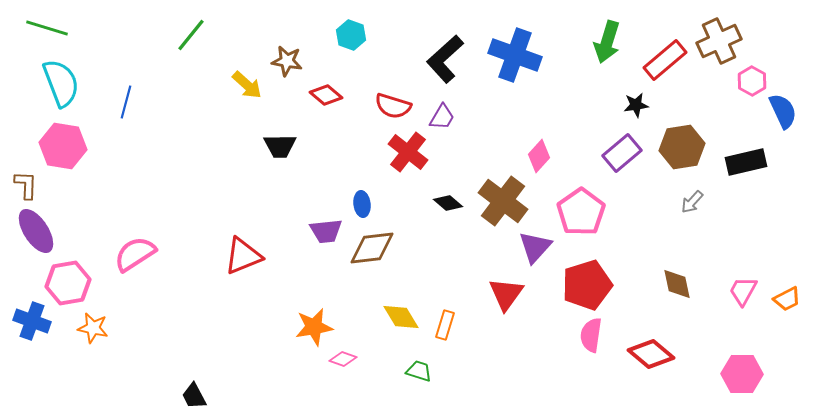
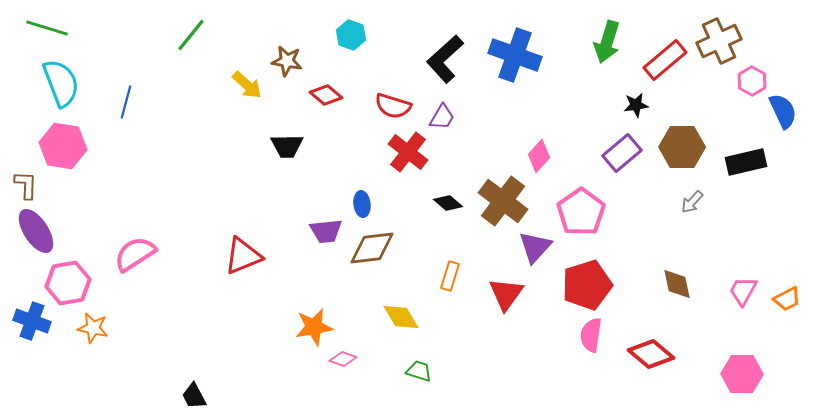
black trapezoid at (280, 146): moved 7 px right
brown hexagon at (682, 147): rotated 9 degrees clockwise
orange rectangle at (445, 325): moved 5 px right, 49 px up
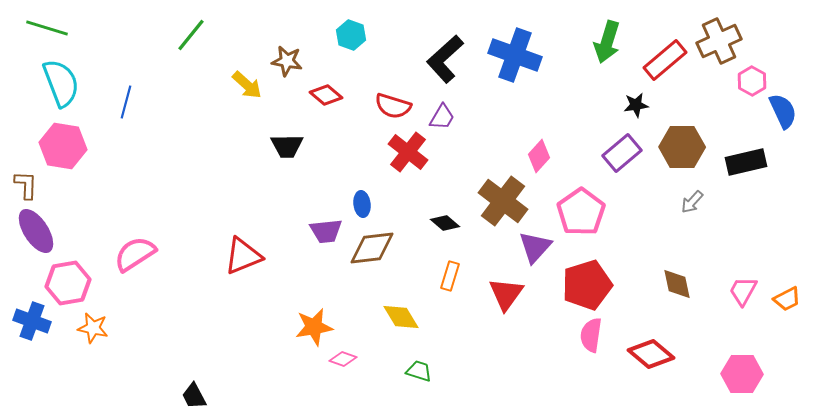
black diamond at (448, 203): moved 3 px left, 20 px down
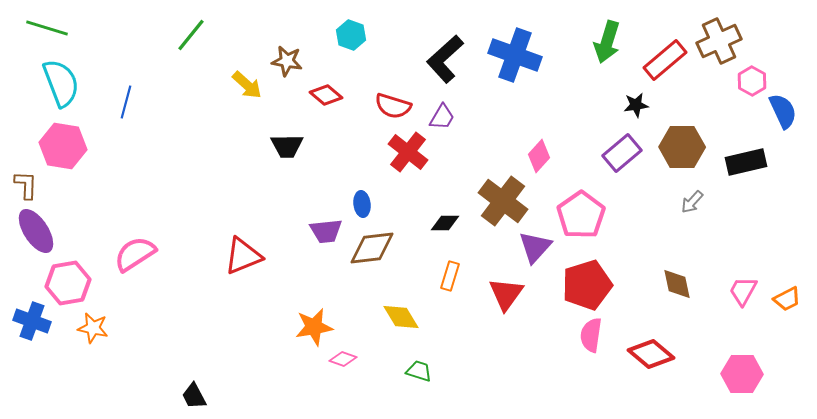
pink pentagon at (581, 212): moved 3 px down
black diamond at (445, 223): rotated 40 degrees counterclockwise
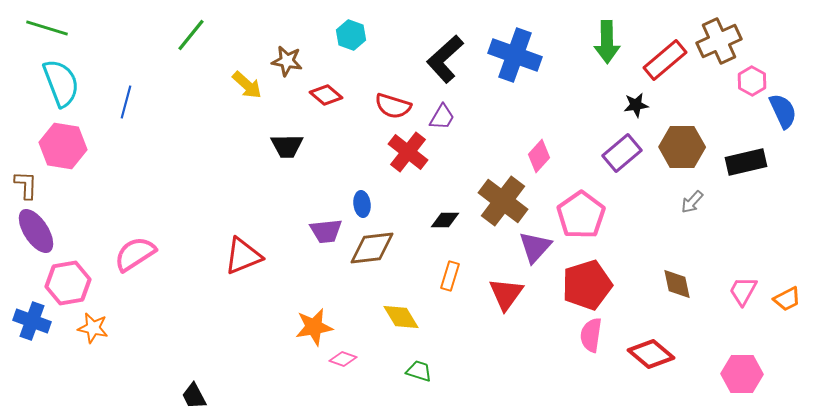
green arrow at (607, 42): rotated 18 degrees counterclockwise
black diamond at (445, 223): moved 3 px up
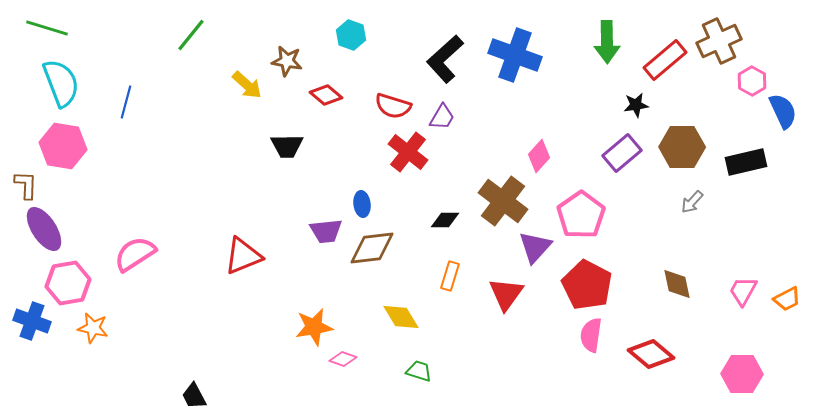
purple ellipse at (36, 231): moved 8 px right, 2 px up
red pentagon at (587, 285): rotated 27 degrees counterclockwise
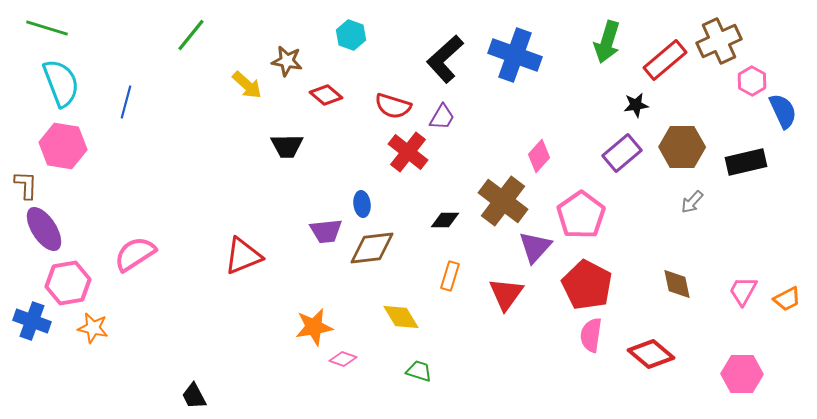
green arrow at (607, 42): rotated 18 degrees clockwise
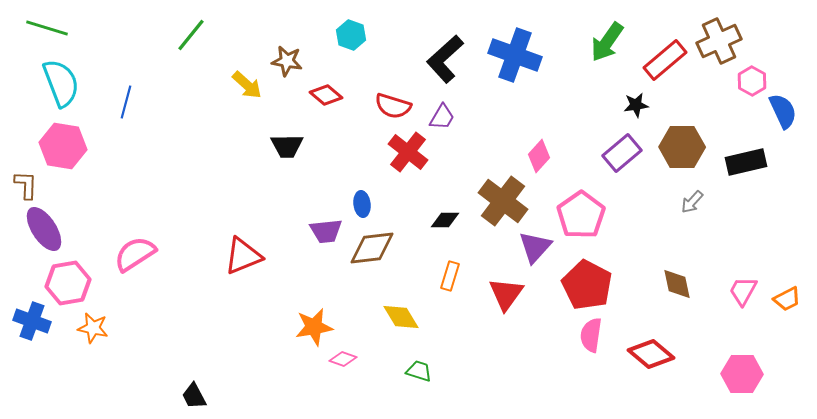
green arrow at (607, 42): rotated 18 degrees clockwise
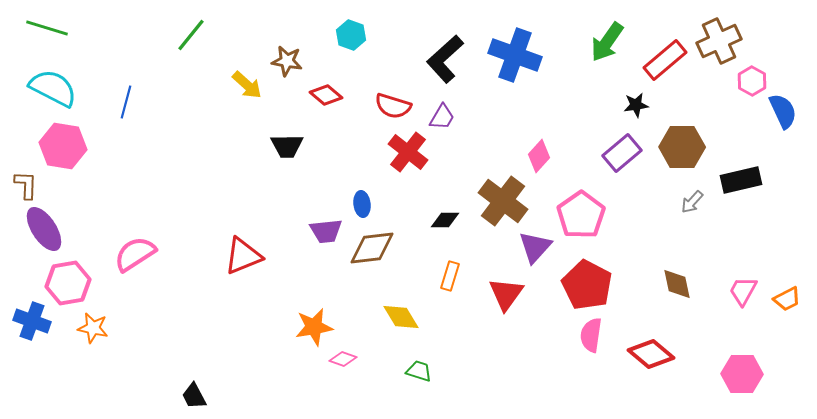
cyan semicircle at (61, 83): moved 8 px left, 5 px down; rotated 42 degrees counterclockwise
black rectangle at (746, 162): moved 5 px left, 18 px down
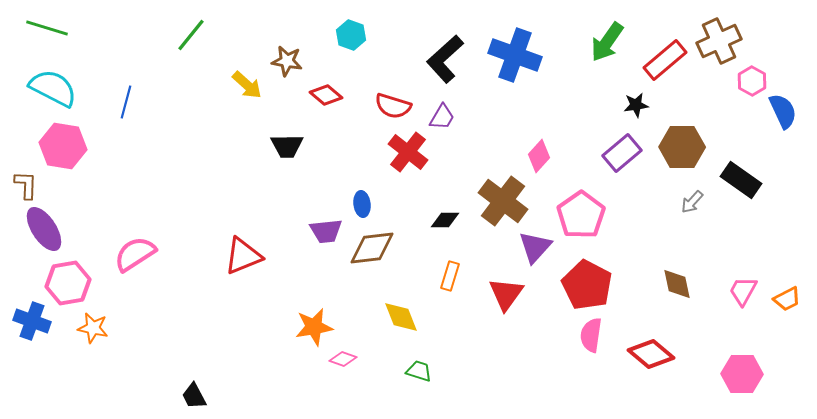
black rectangle at (741, 180): rotated 48 degrees clockwise
yellow diamond at (401, 317): rotated 9 degrees clockwise
